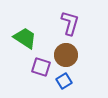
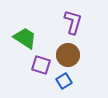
purple L-shape: moved 3 px right, 1 px up
brown circle: moved 2 px right
purple square: moved 2 px up
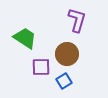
purple L-shape: moved 4 px right, 2 px up
brown circle: moved 1 px left, 1 px up
purple square: moved 2 px down; rotated 18 degrees counterclockwise
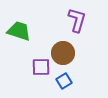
green trapezoid: moved 6 px left, 7 px up; rotated 15 degrees counterclockwise
brown circle: moved 4 px left, 1 px up
